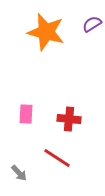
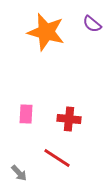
purple semicircle: rotated 108 degrees counterclockwise
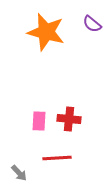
pink rectangle: moved 13 px right, 7 px down
red line: rotated 36 degrees counterclockwise
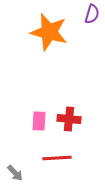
purple semicircle: moved 10 px up; rotated 114 degrees counterclockwise
orange star: moved 3 px right
gray arrow: moved 4 px left
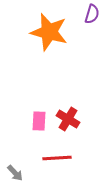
red cross: moved 1 px left; rotated 25 degrees clockwise
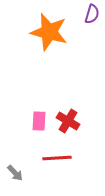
red cross: moved 2 px down
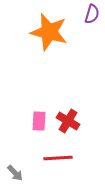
red line: moved 1 px right
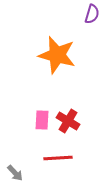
orange star: moved 8 px right, 23 px down
pink rectangle: moved 3 px right, 1 px up
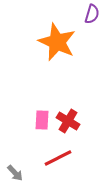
orange star: moved 13 px up; rotated 9 degrees clockwise
red line: rotated 24 degrees counterclockwise
